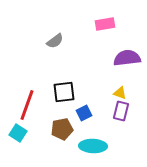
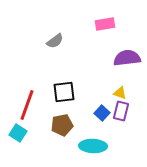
blue square: moved 18 px right; rotated 21 degrees counterclockwise
brown pentagon: moved 4 px up
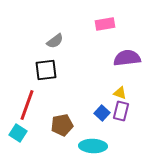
black square: moved 18 px left, 22 px up
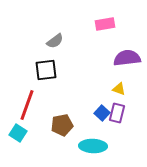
yellow triangle: moved 1 px left, 4 px up
purple rectangle: moved 4 px left, 2 px down
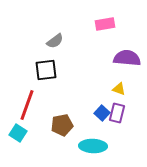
purple semicircle: rotated 12 degrees clockwise
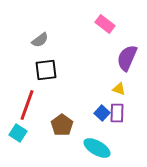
pink rectangle: rotated 48 degrees clockwise
gray semicircle: moved 15 px left, 1 px up
purple semicircle: rotated 72 degrees counterclockwise
purple rectangle: rotated 12 degrees counterclockwise
brown pentagon: rotated 25 degrees counterclockwise
cyan ellipse: moved 4 px right, 2 px down; rotated 28 degrees clockwise
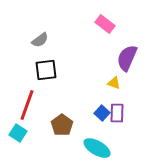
yellow triangle: moved 5 px left, 6 px up
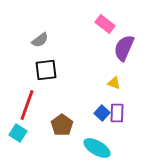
purple semicircle: moved 3 px left, 10 px up
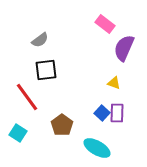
red line: moved 8 px up; rotated 56 degrees counterclockwise
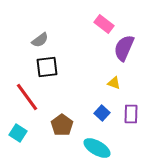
pink rectangle: moved 1 px left
black square: moved 1 px right, 3 px up
purple rectangle: moved 14 px right, 1 px down
